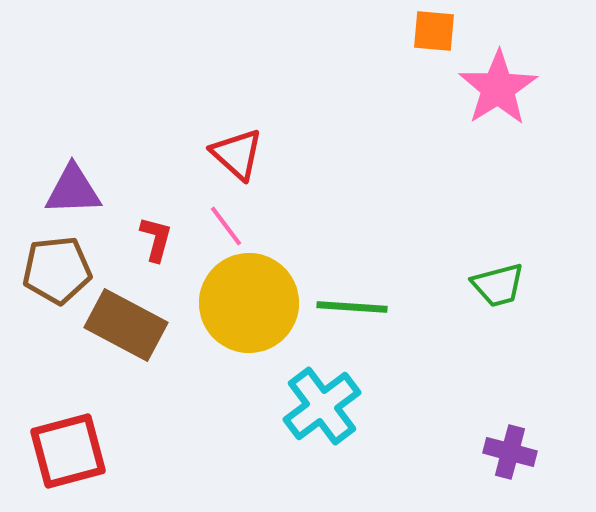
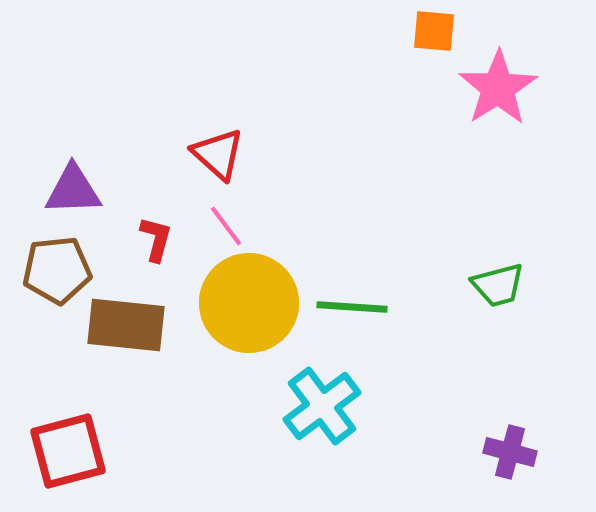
red triangle: moved 19 px left
brown rectangle: rotated 22 degrees counterclockwise
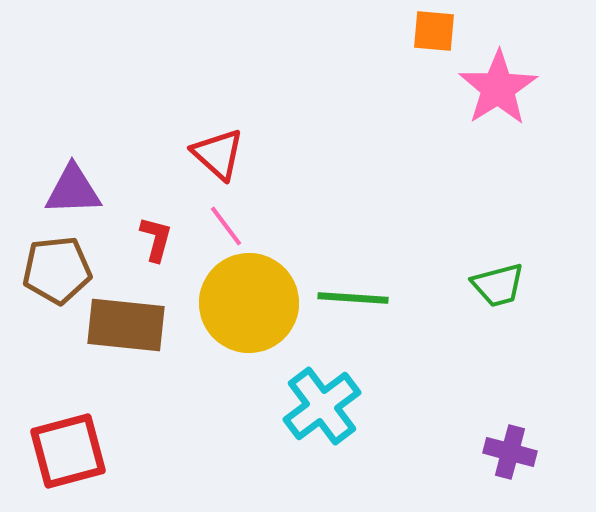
green line: moved 1 px right, 9 px up
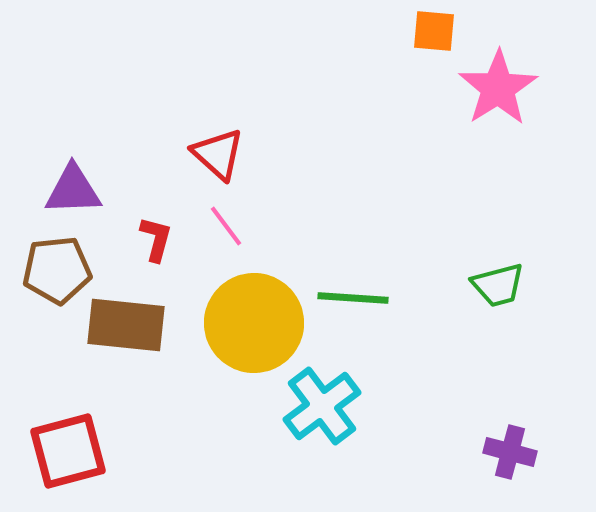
yellow circle: moved 5 px right, 20 px down
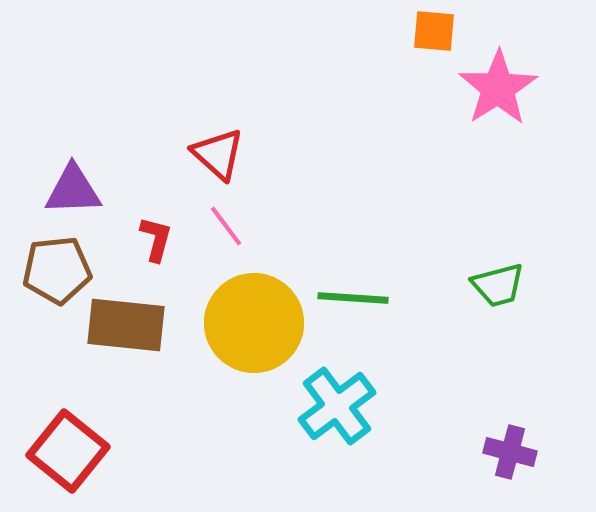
cyan cross: moved 15 px right
red square: rotated 36 degrees counterclockwise
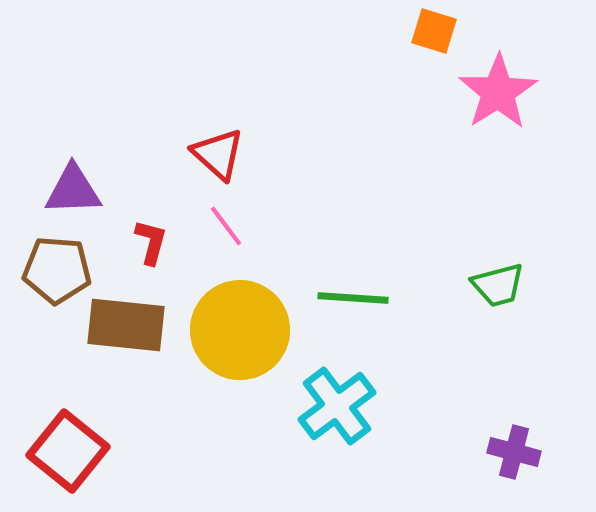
orange square: rotated 12 degrees clockwise
pink star: moved 4 px down
red L-shape: moved 5 px left, 3 px down
brown pentagon: rotated 10 degrees clockwise
yellow circle: moved 14 px left, 7 px down
purple cross: moved 4 px right
